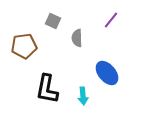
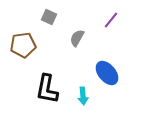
gray square: moved 4 px left, 4 px up
gray semicircle: rotated 30 degrees clockwise
brown pentagon: moved 1 px left, 1 px up
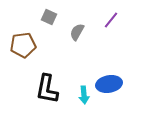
gray semicircle: moved 6 px up
blue ellipse: moved 2 px right, 11 px down; rotated 60 degrees counterclockwise
cyan arrow: moved 1 px right, 1 px up
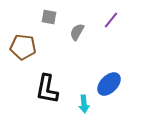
gray square: rotated 14 degrees counterclockwise
brown pentagon: moved 2 px down; rotated 15 degrees clockwise
blue ellipse: rotated 35 degrees counterclockwise
cyan arrow: moved 9 px down
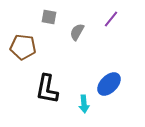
purple line: moved 1 px up
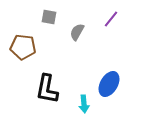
blue ellipse: rotated 15 degrees counterclockwise
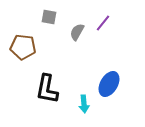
purple line: moved 8 px left, 4 px down
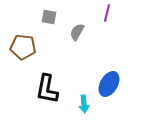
purple line: moved 4 px right, 10 px up; rotated 24 degrees counterclockwise
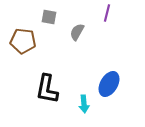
brown pentagon: moved 6 px up
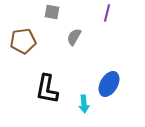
gray square: moved 3 px right, 5 px up
gray semicircle: moved 3 px left, 5 px down
brown pentagon: rotated 15 degrees counterclockwise
